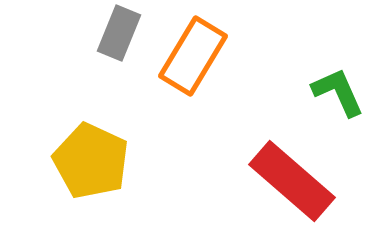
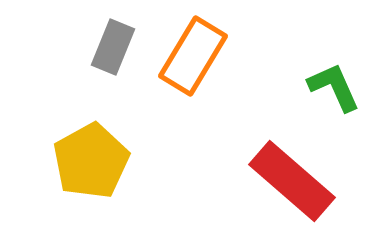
gray rectangle: moved 6 px left, 14 px down
green L-shape: moved 4 px left, 5 px up
yellow pentagon: rotated 18 degrees clockwise
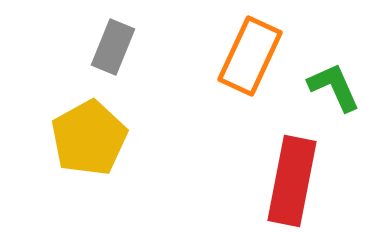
orange rectangle: moved 57 px right; rotated 6 degrees counterclockwise
yellow pentagon: moved 2 px left, 23 px up
red rectangle: rotated 60 degrees clockwise
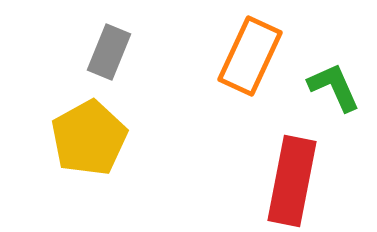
gray rectangle: moved 4 px left, 5 px down
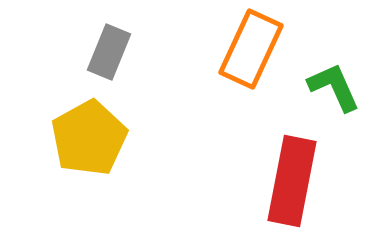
orange rectangle: moved 1 px right, 7 px up
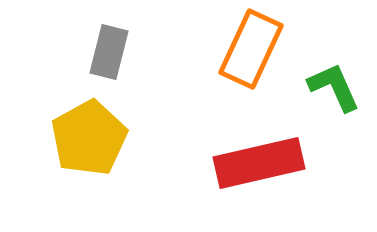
gray rectangle: rotated 8 degrees counterclockwise
red rectangle: moved 33 px left, 18 px up; rotated 66 degrees clockwise
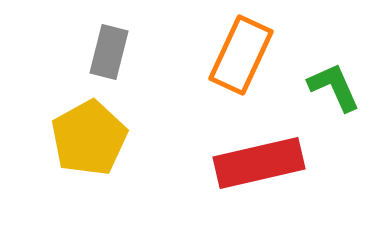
orange rectangle: moved 10 px left, 6 px down
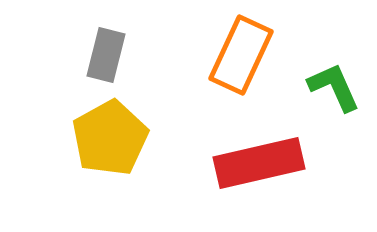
gray rectangle: moved 3 px left, 3 px down
yellow pentagon: moved 21 px right
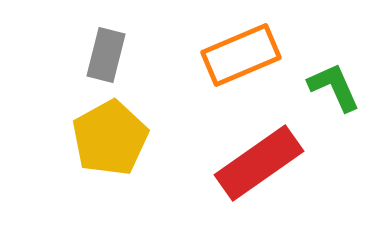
orange rectangle: rotated 42 degrees clockwise
red rectangle: rotated 22 degrees counterclockwise
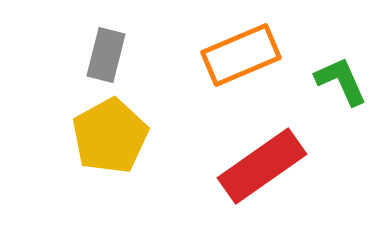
green L-shape: moved 7 px right, 6 px up
yellow pentagon: moved 2 px up
red rectangle: moved 3 px right, 3 px down
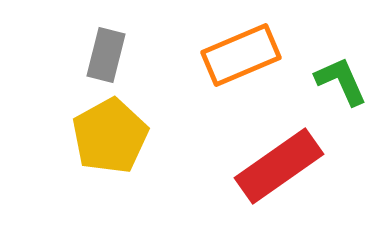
red rectangle: moved 17 px right
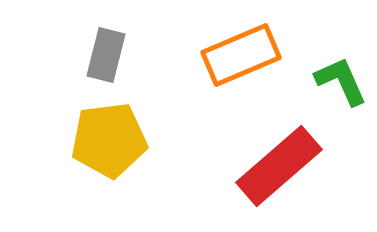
yellow pentagon: moved 1 px left, 4 px down; rotated 22 degrees clockwise
red rectangle: rotated 6 degrees counterclockwise
